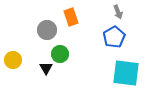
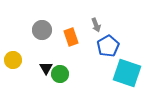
gray arrow: moved 22 px left, 13 px down
orange rectangle: moved 20 px down
gray circle: moved 5 px left
blue pentagon: moved 6 px left, 9 px down
green circle: moved 20 px down
cyan square: moved 1 px right; rotated 12 degrees clockwise
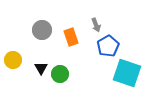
black triangle: moved 5 px left
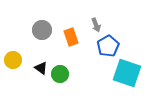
black triangle: rotated 24 degrees counterclockwise
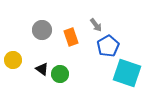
gray arrow: rotated 16 degrees counterclockwise
black triangle: moved 1 px right, 1 px down
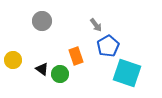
gray circle: moved 9 px up
orange rectangle: moved 5 px right, 19 px down
